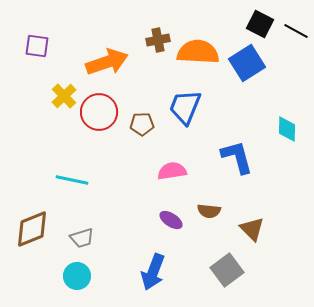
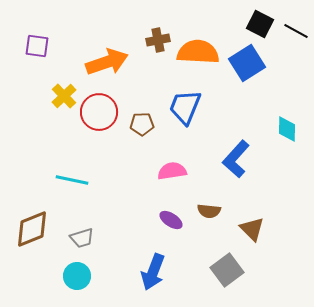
blue L-shape: moved 1 px left, 2 px down; rotated 123 degrees counterclockwise
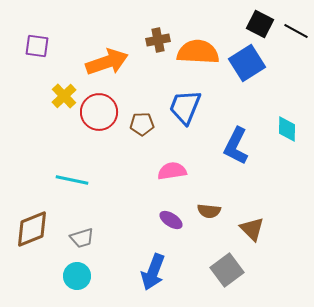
blue L-shape: moved 13 px up; rotated 15 degrees counterclockwise
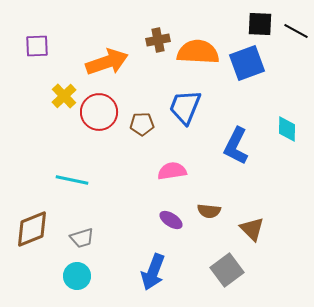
black square: rotated 24 degrees counterclockwise
purple square: rotated 10 degrees counterclockwise
blue square: rotated 12 degrees clockwise
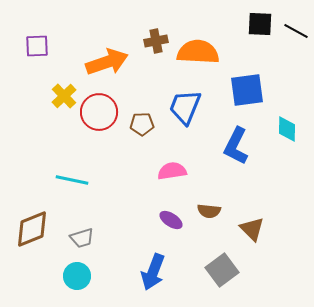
brown cross: moved 2 px left, 1 px down
blue square: moved 27 px down; rotated 12 degrees clockwise
gray square: moved 5 px left
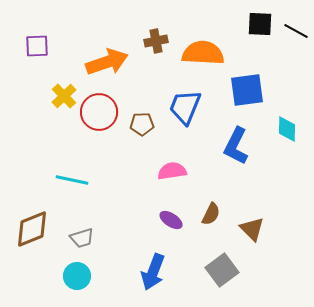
orange semicircle: moved 5 px right, 1 px down
brown semicircle: moved 2 px right, 3 px down; rotated 70 degrees counterclockwise
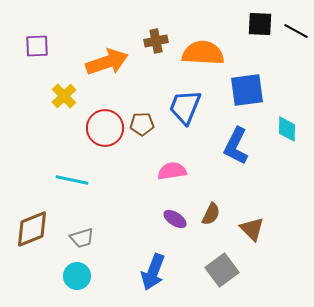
red circle: moved 6 px right, 16 px down
purple ellipse: moved 4 px right, 1 px up
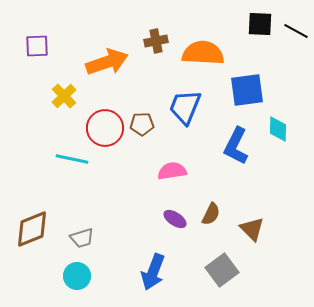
cyan diamond: moved 9 px left
cyan line: moved 21 px up
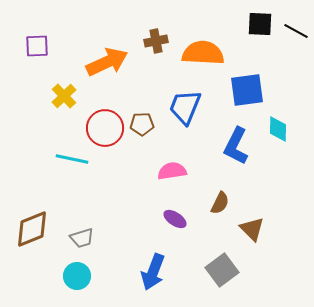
orange arrow: rotated 6 degrees counterclockwise
brown semicircle: moved 9 px right, 11 px up
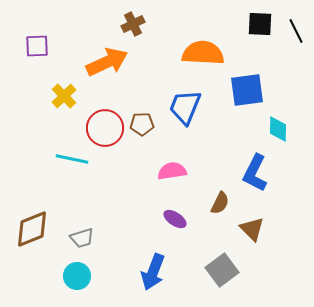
black line: rotated 35 degrees clockwise
brown cross: moved 23 px left, 17 px up; rotated 15 degrees counterclockwise
blue L-shape: moved 19 px right, 27 px down
